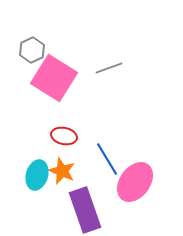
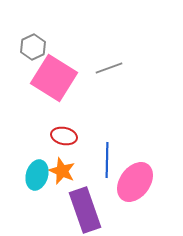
gray hexagon: moved 1 px right, 3 px up
blue line: moved 1 px down; rotated 32 degrees clockwise
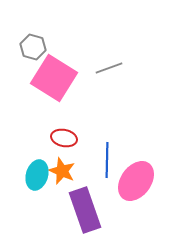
gray hexagon: rotated 20 degrees counterclockwise
red ellipse: moved 2 px down
pink ellipse: moved 1 px right, 1 px up
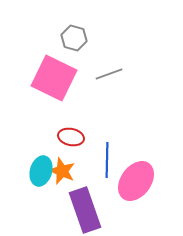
gray hexagon: moved 41 px right, 9 px up
gray line: moved 6 px down
pink square: rotated 6 degrees counterclockwise
red ellipse: moved 7 px right, 1 px up
cyan ellipse: moved 4 px right, 4 px up
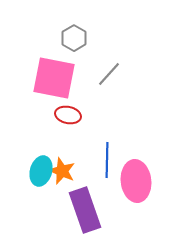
gray hexagon: rotated 15 degrees clockwise
gray line: rotated 28 degrees counterclockwise
pink square: rotated 15 degrees counterclockwise
red ellipse: moved 3 px left, 22 px up
pink ellipse: rotated 42 degrees counterclockwise
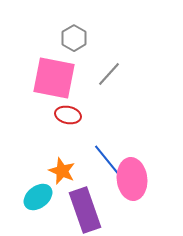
blue line: rotated 40 degrees counterclockwise
cyan ellipse: moved 3 px left, 26 px down; rotated 36 degrees clockwise
pink ellipse: moved 4 px left, 2 px up
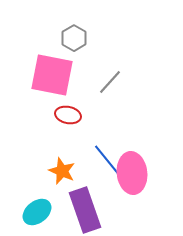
gray line: moved 1 px right, 8 px down
pink square: moved 2 px left, 3 px up
pink ellipse: moved 6 px up
cyan ellipse: moved 1 px left, 15 px down
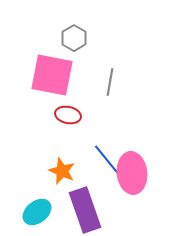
gray line: rotated 32 degrees counterclockwise
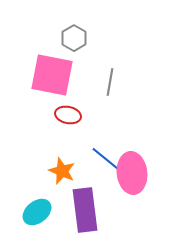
blue line: rotated 12 degrees counterclockwise
purple rectangle: rotated 12 degrees clockwise
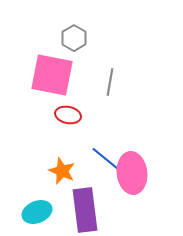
cyan ellipse: rotated 16 degrees clockwise
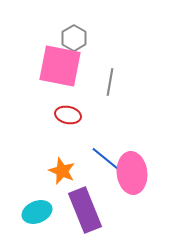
pink square: moved 8 px right, 9 px up
purple rectangle: rotated 15 degrees counterclockwise
